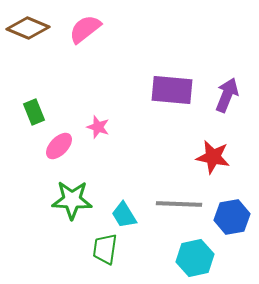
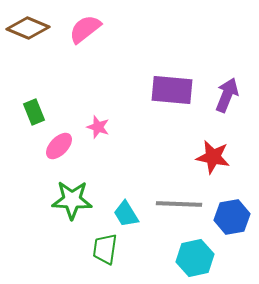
cyan trapezoid: moved 2 px right, 1 px up
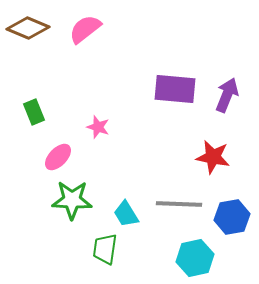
purple rectangle: moved 3 px right, 1 px up
pink ellipse: moved 1 px left, 11 px down
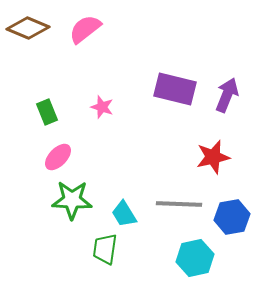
purple rectangle: rotated 9 degrees clockwise
green rectangle: moved 13 px right
pink star: moved 4 px right, 20 px up
red star: rotated 24 degrees counterclockwise
cyan trapezoid: moved 2 px left
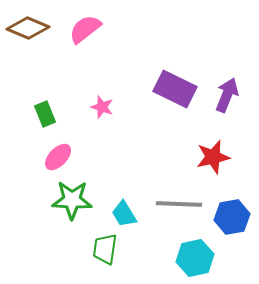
purple rectangle: rotated 12 degrees clockwise
green rectangle: moved 2 px left, 2 px down
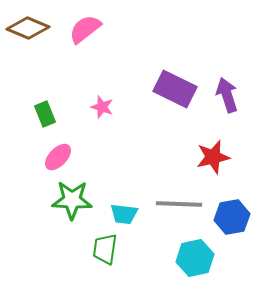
purple arrow: rotated 40 degrees counterclockwise
cyan trapezoid: rotated 52 degrees counterclockwise
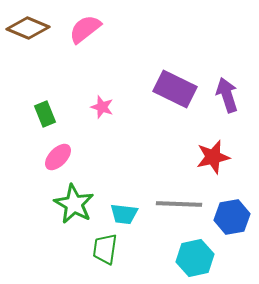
green star: moved 2 px right, 4 px down; rotated 27 degrees clockwise
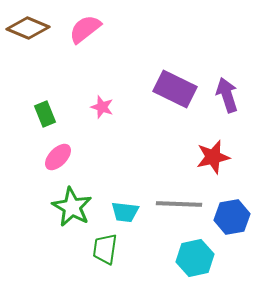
green star: moved 2 px left, 3 px down
cyan trapezoid: moved 1 px right, 2 px up
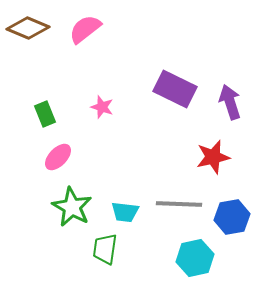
purple arrow: moved 3 px right, 7 px down
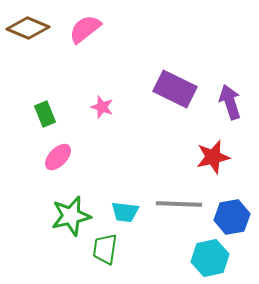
green star: moved 1 px left, 9 px down; rotated 30 degrees clockwise
cyan hexagon: moved 15 px right
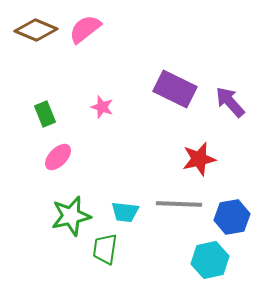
brown diamond: moved 8 px right, 2 px down
purple arrow: rotated 24 degrees counterclockwise
red star: moved 14 px left, 2 px down
cyan hexagon: moved 2 px down
